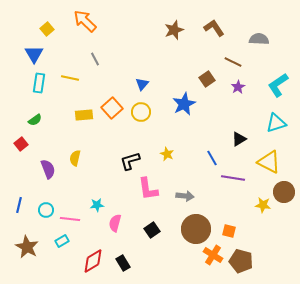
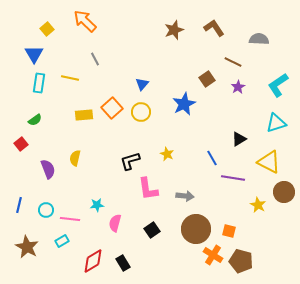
yellow star at (263, 205): moved 5 px left; rotated 21 degrees clockwise
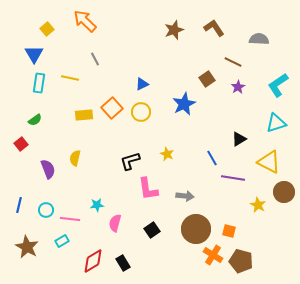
blue triangle at (142, 84): rotated 24 degrees clockwise
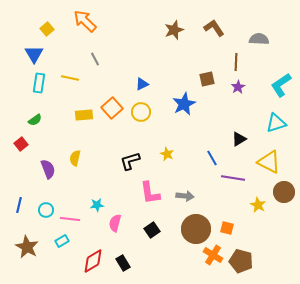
brown line at (233, 62): moved 3 px right; rotated 66 degrees clockwise
brown square at (207, 79): rotated 21 degrees clockwise
cyan L-shape at (278, 85): moved 3 px right
pink L-shape at (148, 189): moved 2 px right, 4 px down
orange square at (229, 231): moved 2 px left, 3 px up
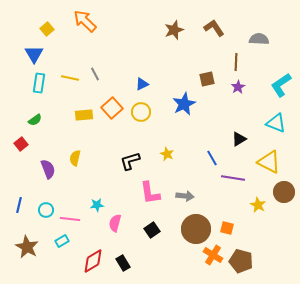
gray line at (95, 59): moved 15 px down
cyan triangle at (276, 123): rotated 40 degrees clockwise
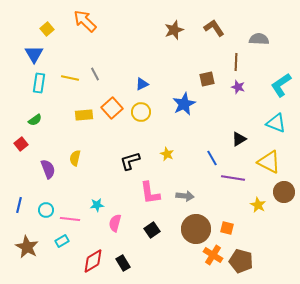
purple star at (238, 87): rotated 24 degrees counterclockwise
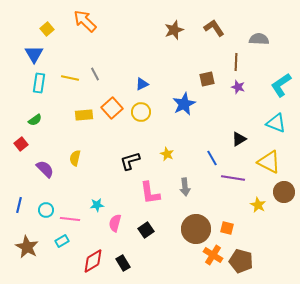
purple semicircle at (48, 169): moved 3 px left; rotated 24 degrees counterclockwise
gray arrow at (185, 196): moved 9 px up; rotated 78 degrees clockwise
black square at (152, 230): moved 6 px left
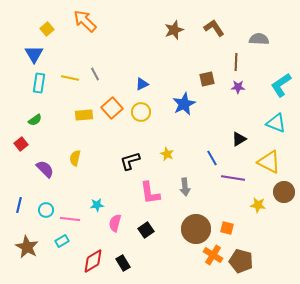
purple star at (238, 87): rotated 16 degrees counterclockwise
yellow star at (258, 205): rotated 21 degrees counterclockwise
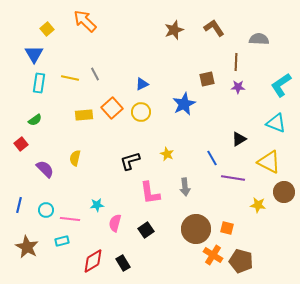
cyan rectangle at (62, 241): rotated 16 degrees clockwise
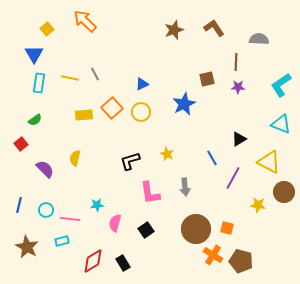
cyan triangle at (276, 123): moved 5 px right, 1 px down
purple line at (233, 178): rotated 70 degrees counterclockwise
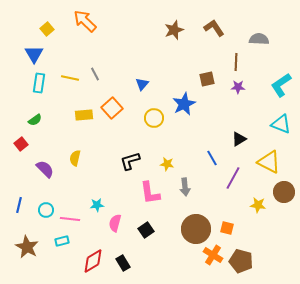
blue triangle at (142, 84): rotated 24 degrees counterclockwise
yellow circle at (141, 112): moved 13 px right, 6 px down
yellow star at (167, 154): moved 10 px down; rotated 16 degrees counterclockwise
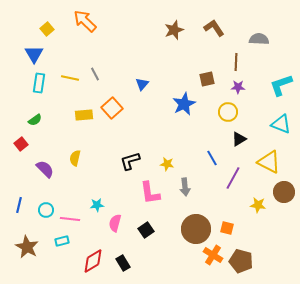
cyan L-shape at (281, 85): rotated 15 degrees clockwise
yellow circle at (154, 118): moved 74 px right, 6 px up
